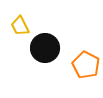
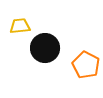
yellow trapezoid: rotated 110 degrees clockwise
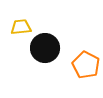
yellow trapezoid: moved 1 px right, 1 px down
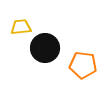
orange pentagon: moved 3 px left; rotated 20 degrees counterclockwise
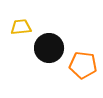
black circle: moved 4 px right
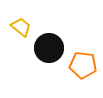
yellow trapezoid: rotated 45 degrees clockwise
